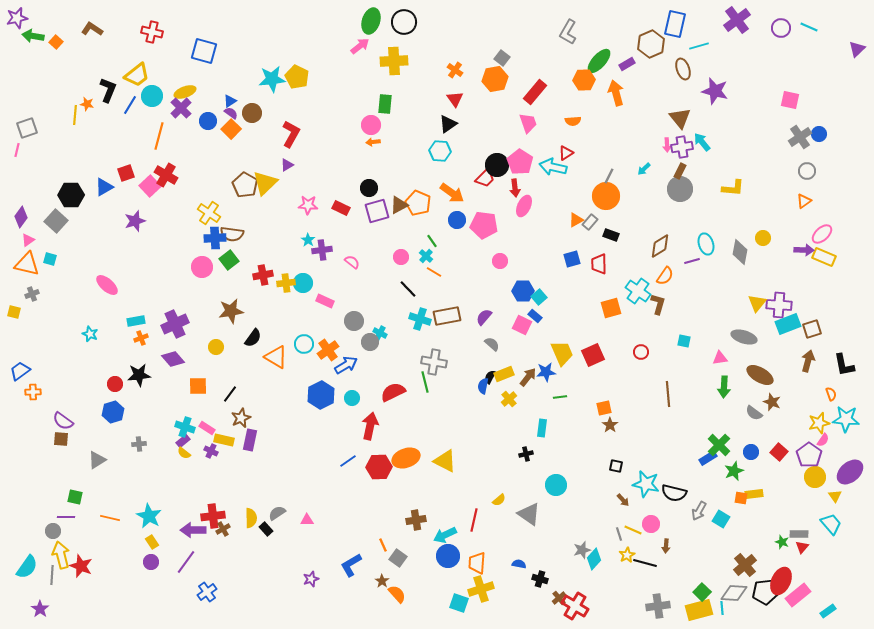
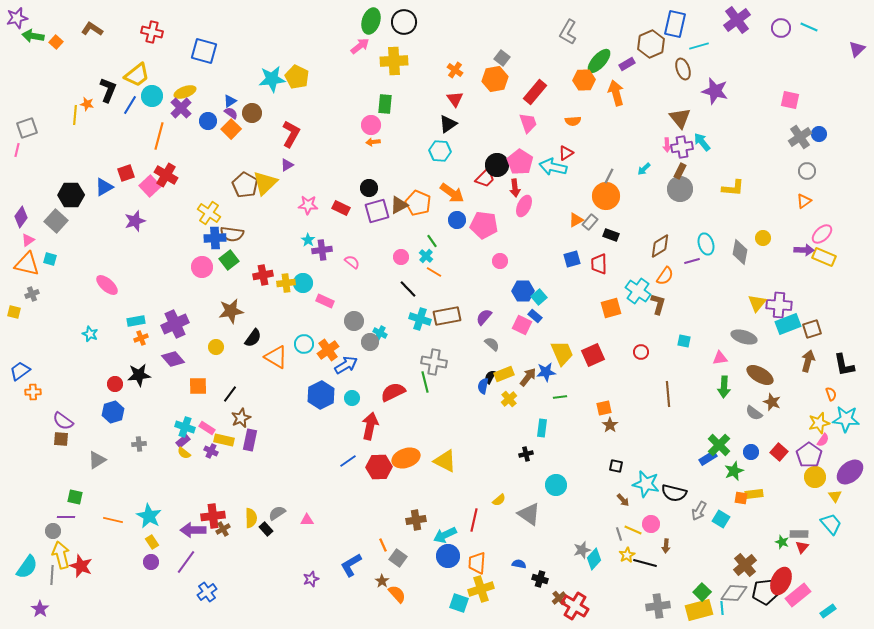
orange line at (110, 518): moved 3 px right, 2 px down
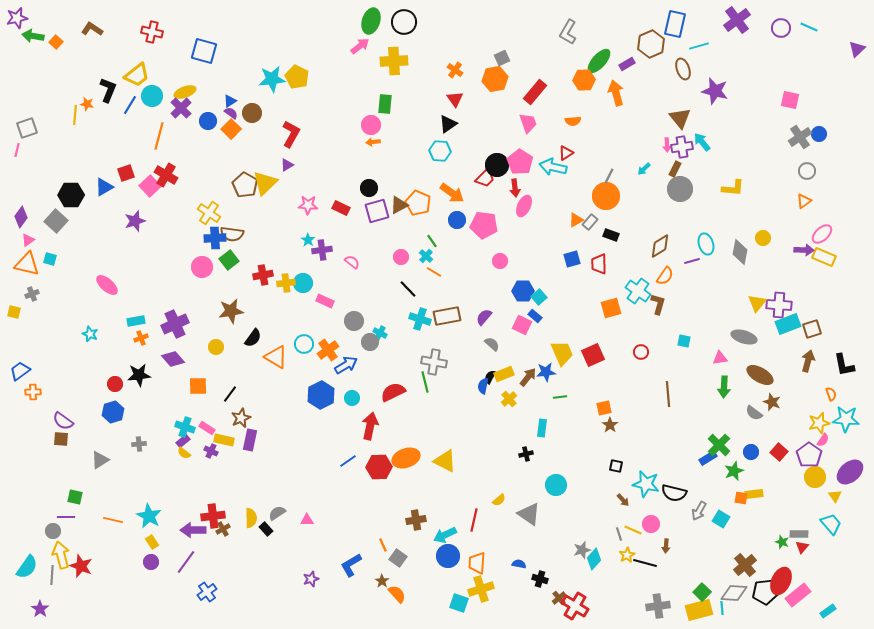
gray square at (502, 58): rotated 28 degrees clockwise
brown rectangle at (680, 171): moved 5 px left, 2 px up
gray triangle at (97, 460): moved 3 px right
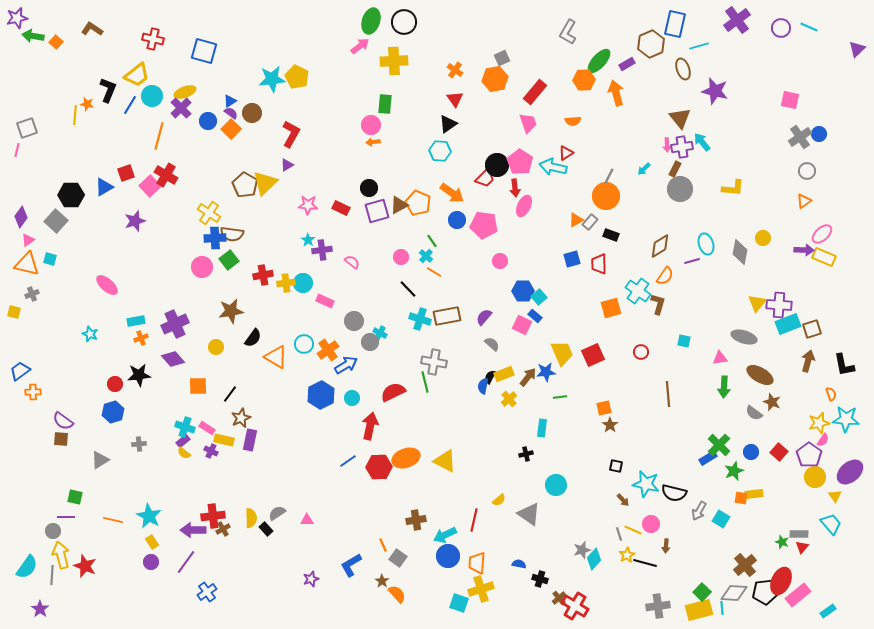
red cross at (152, 32): moved 1 px right, 7 px down
red star at (81, 566): moved 4 px right
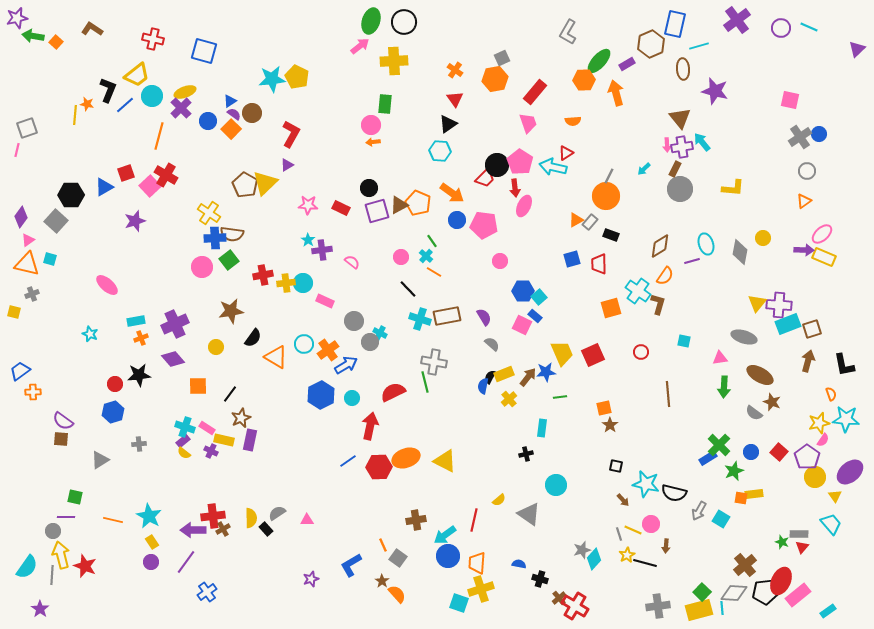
brown ellipse at (683, 69): rotated 15 degrees clockwise
blue line at (130, 105): moved 5 px left; rotated 18 degrees clockwise
purple semicircle at (231, 113): moved 3 px right, 1 px down
purple semicircle at (484, 317): rotated 108 degrees clockwise
purple pentagon at (809, 455): moved 2 px left, 2 px down
cyan arrow at (445, 535): rotated 10 degrees counterclockwise
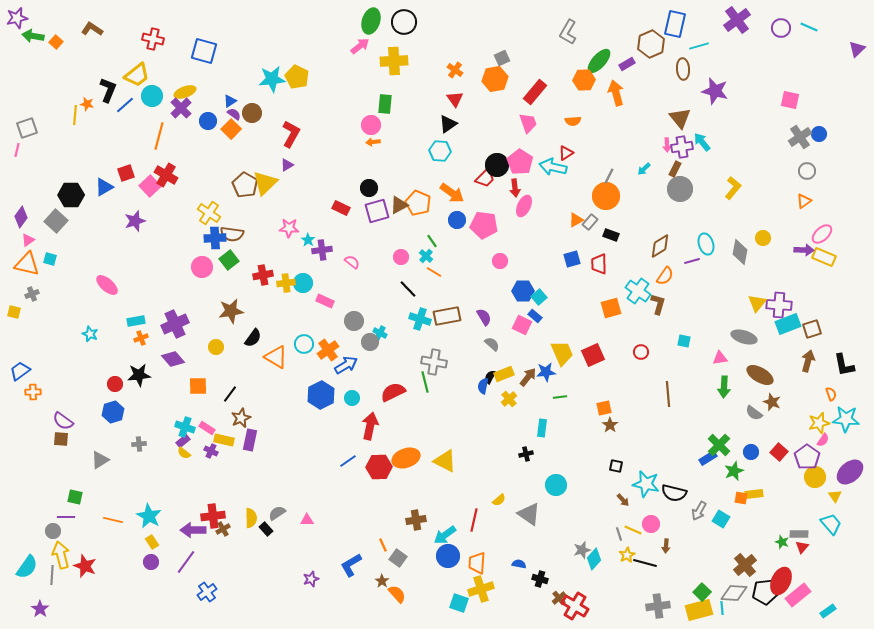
yellow L-shape at (733, 188): rotated 55 degrees counterclockwise
pink star at (308, 205): moved 19 px left, 23 px down
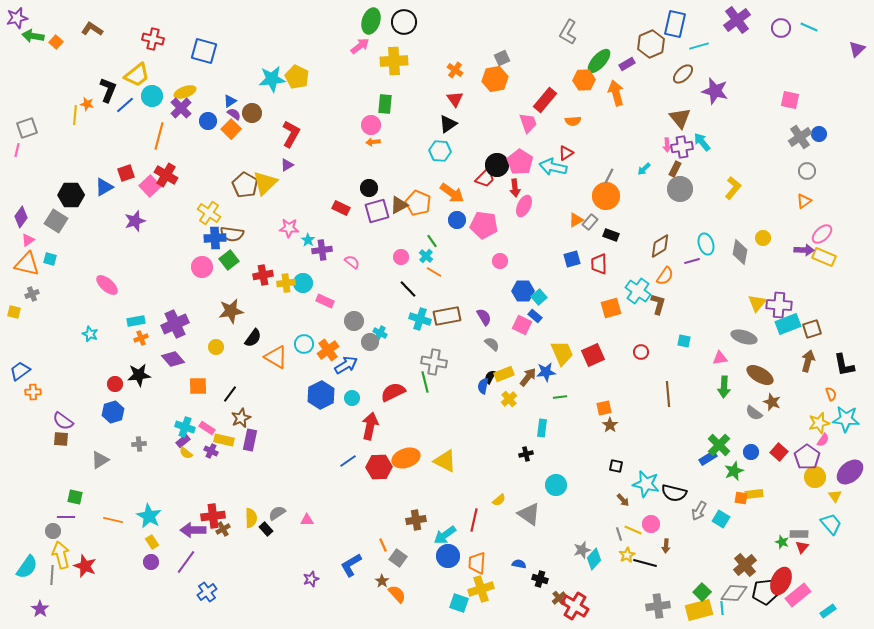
brown ellipse at (683, 69): moved 5 px down; rotated 50 degrees clockwise
red rectangle at (535, 92): moved 10 px right, 8 px down
gray square at (56, 221): rotated 10 degrees counterclockwise
yellow semicircle at (184, 453): moved 2 px right
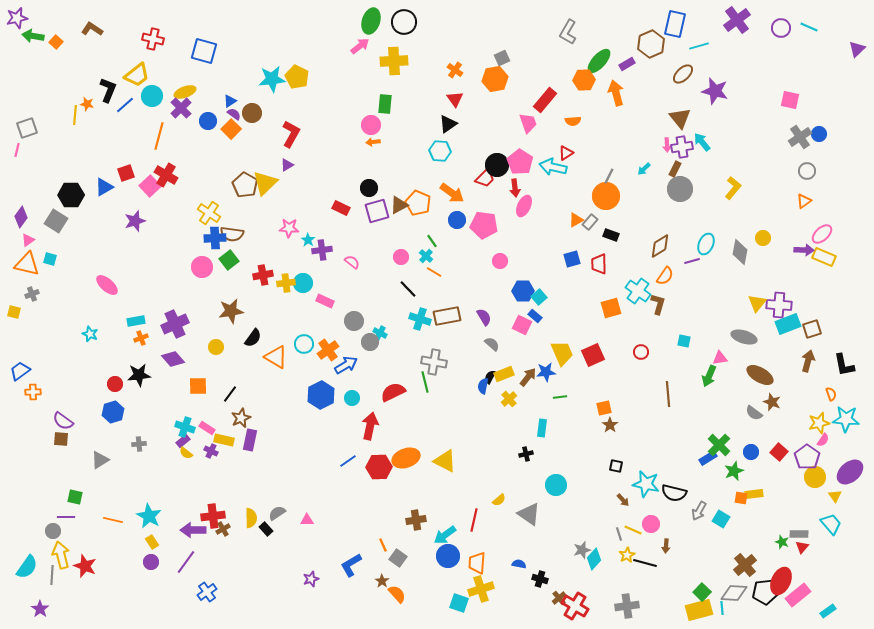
cyan ellipse at (706, 244): rotated 40 degrees clockwise
green arrow at (724, 387): moved 15 px left, 11 px up; rotated 20 degrees clockwise
gray cross at (658, 606): moved 31 px left
